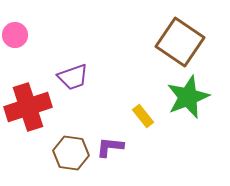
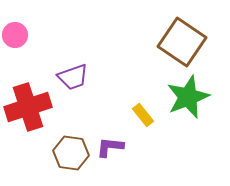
brown square: moved 2 px right
yellow rectangle: moved 1 px up
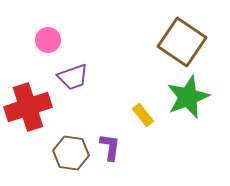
pink circle: moved 33 px right, 5 px down
purple L-shape: rotated 92 degrees clockwise
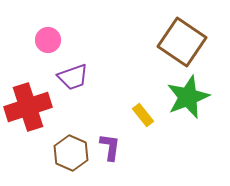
brown hexagon: rotated 16 degrees clockwise
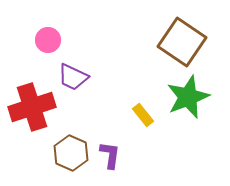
purple trapezoid: rotated 44 degrees clockwise
red cross: moved 4 px right
purple L-shape: moved 8 px down
